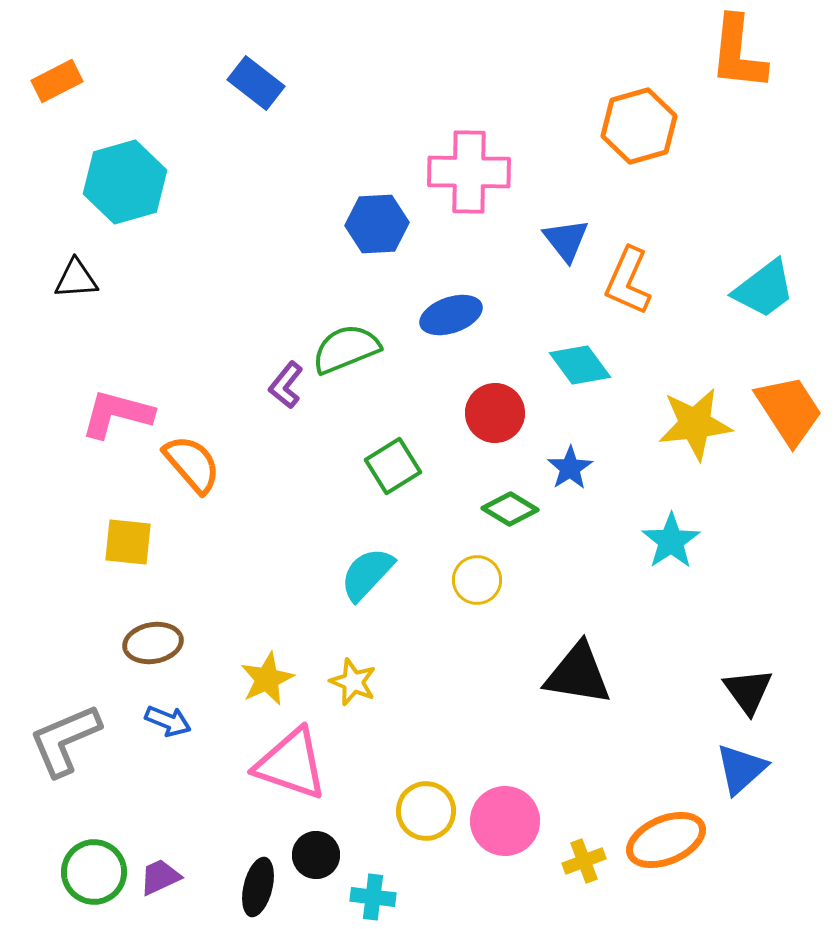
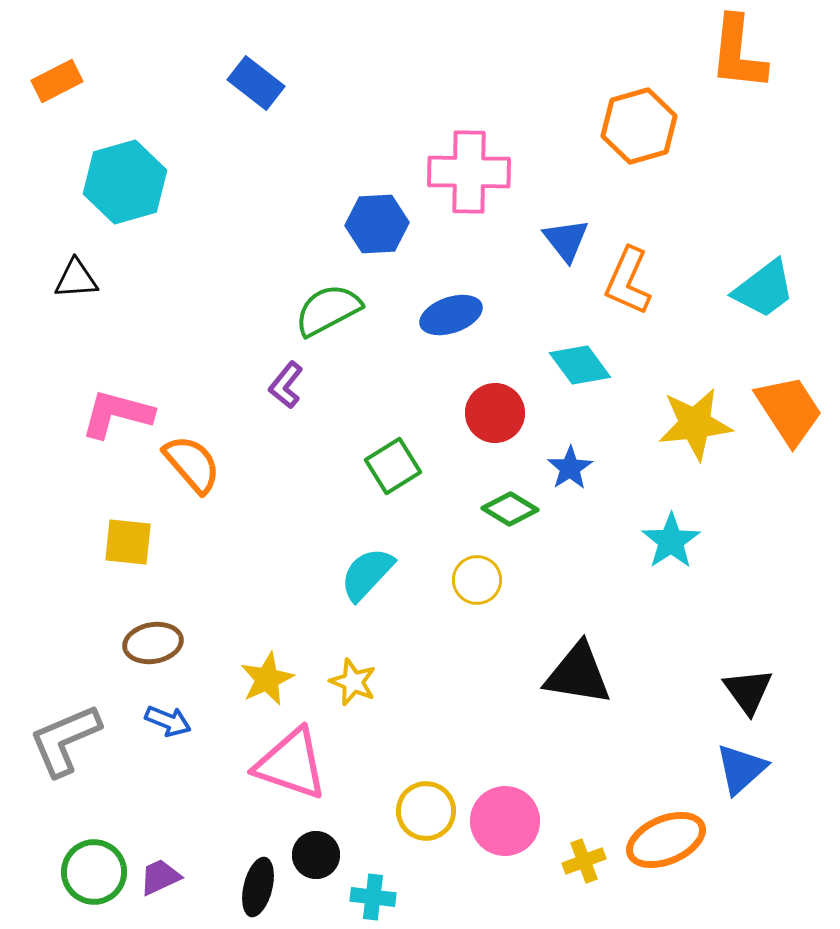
green semicircle at (346, 349): moved 18 px left, 39 px up; rotated 6 degrees counterclockwise
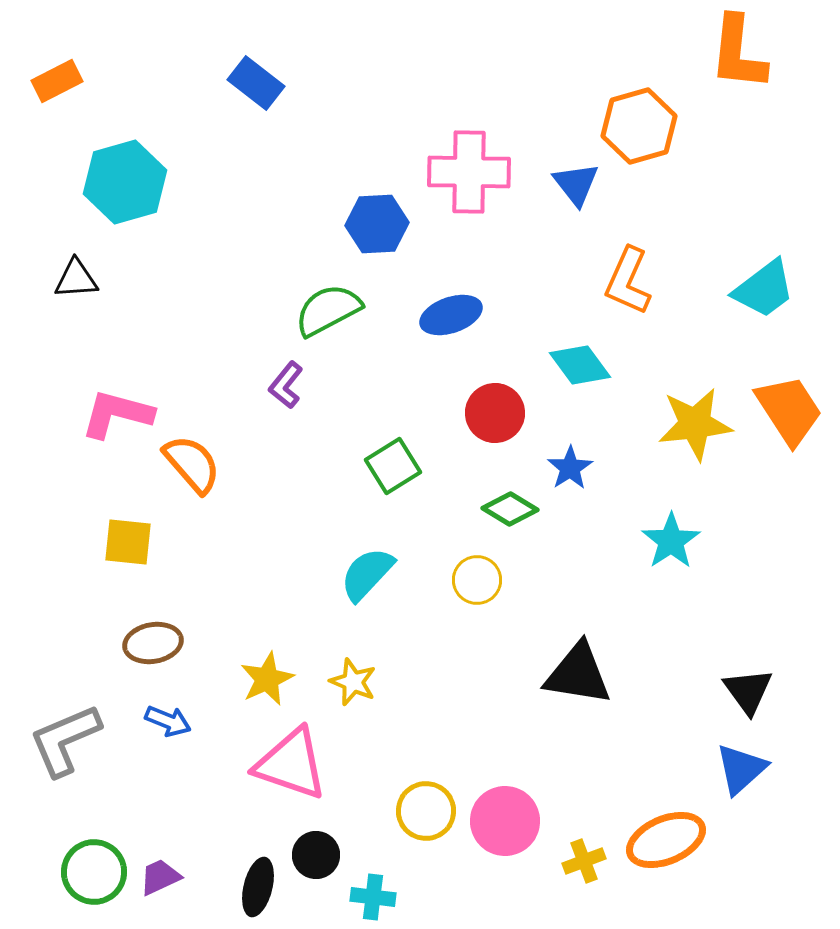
blue triangle at (566, 240): moved 10 px right, 56 px up
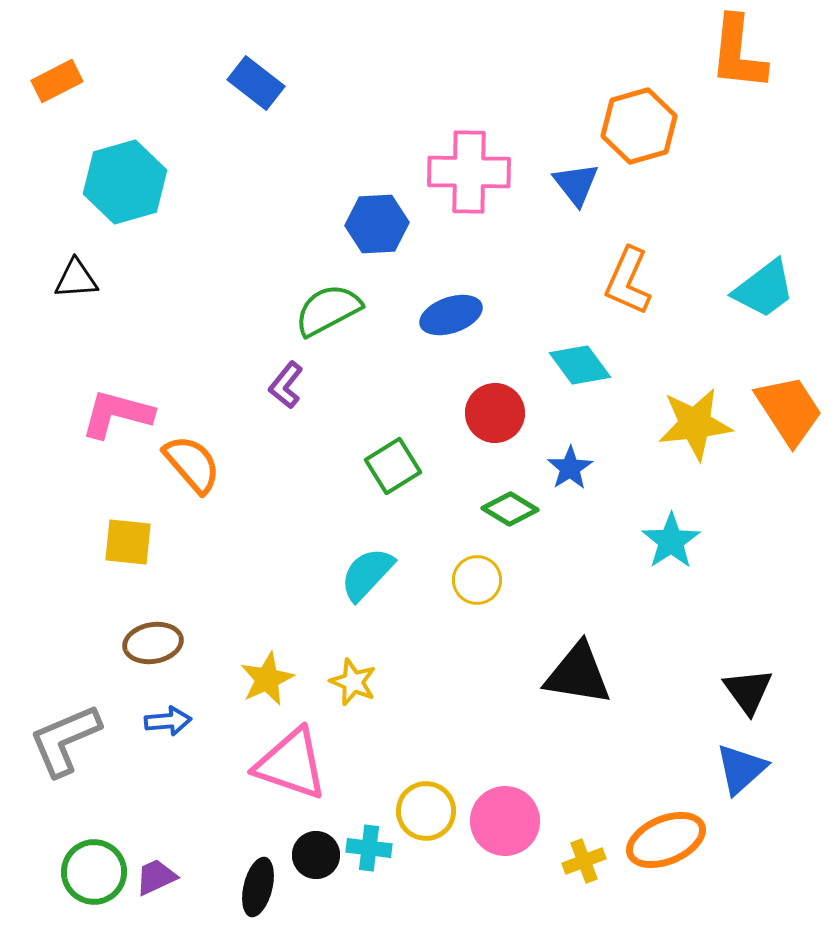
blue arrow at (168, 721): rotated 27 degrees counterclockwise
purple trapezoid at (160, 877): moved 4 px left
cyan cross at (373, 897): moved 4 px left, 49 px up
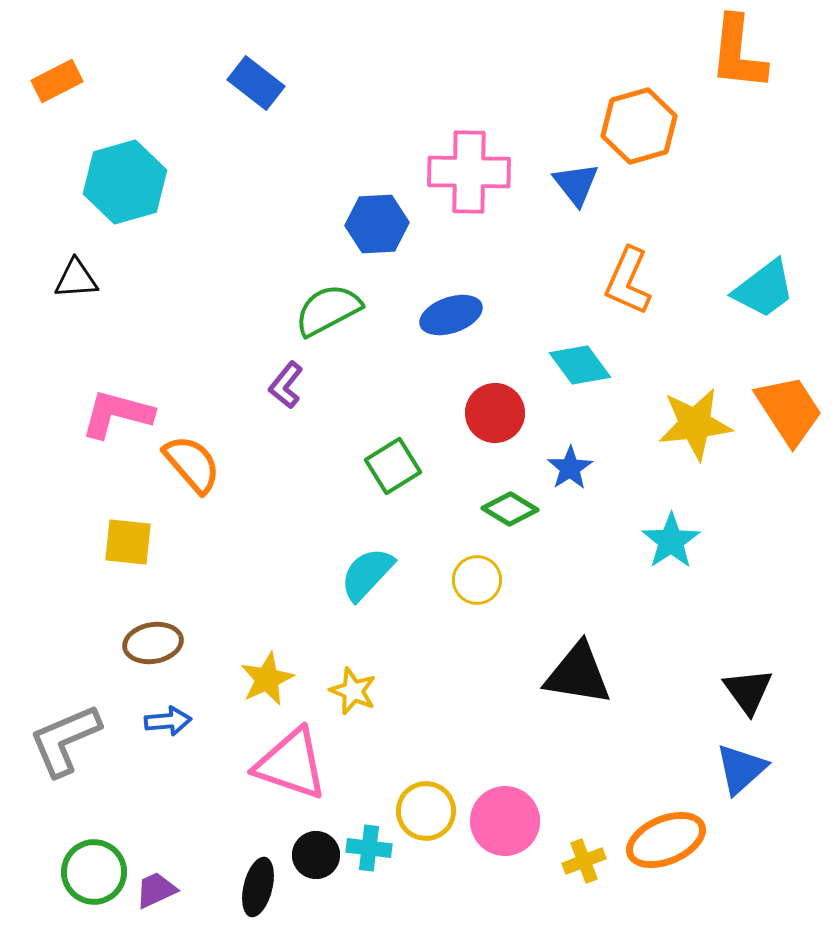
yellow star at (353, 682): moved 9 px down
purple trapezoid at (156, 877): moved 13 px down
